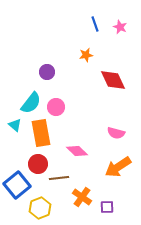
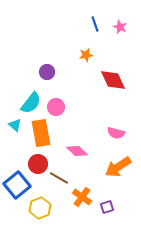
brown line: rotated 36 degrees clockwise
purple square: rotated 16 degrees counterclockwise
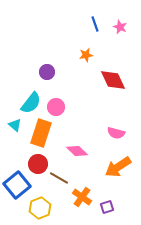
orange rectangle: rotated 28 degrees clockwise
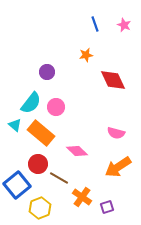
pink star: moved 4 px right, 2 px up
orange rectangle: rotated 68 degrees counterclockwise
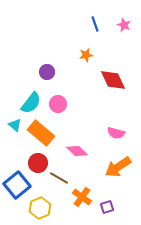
pink circle: moved 2 px right, 3 px up
red circle: moved 1 px up
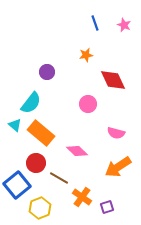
blue line: moved 1 px up
pink circle: moved 30 px right
red circle: moved 2 px left
